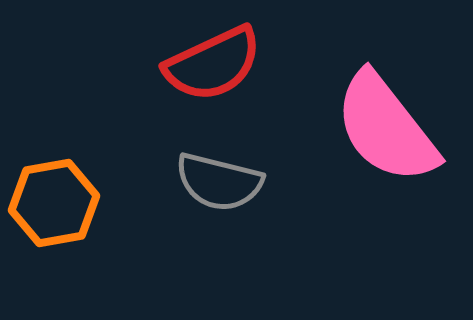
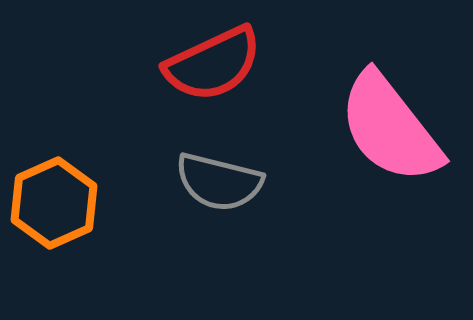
pink semicircle: moved 4 px right
orange hexagon: rotated 14 degrees counterclockwise
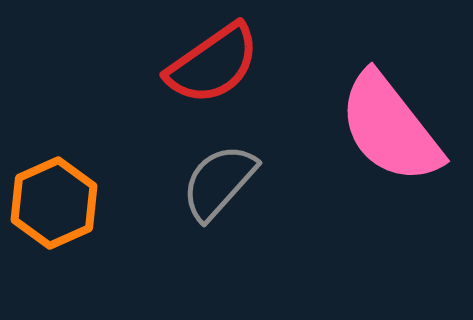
red semicircle: rotated 10 degrees counterclockwise
gray semicircle: rotated 118 degrees clockwise
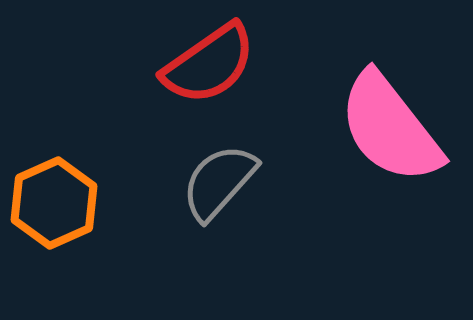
red semicircle: moved 4 px left
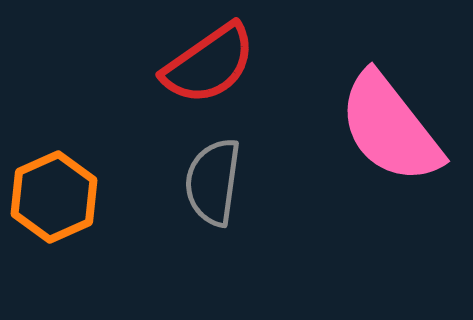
gray semicircle: moved 6 px left; rotated 34 degrees counterclockwise
orange hexagon: moved 6 px up
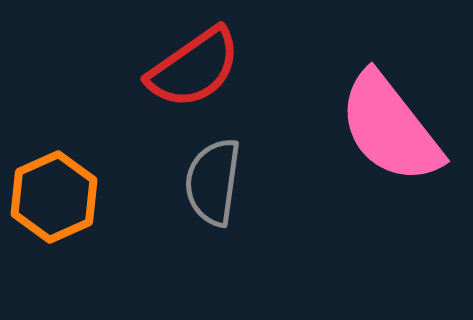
red semicircle: moved 15 px left, 4 px down
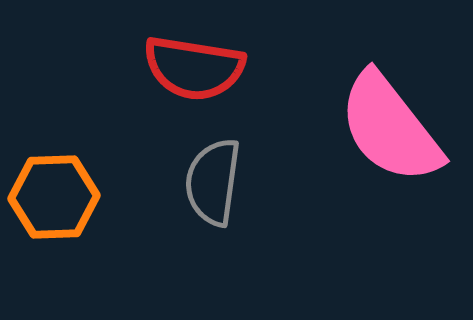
red semicircle: rotated 44 degrees clockwise
orange hexagon: rotated 22 degrees clockwise
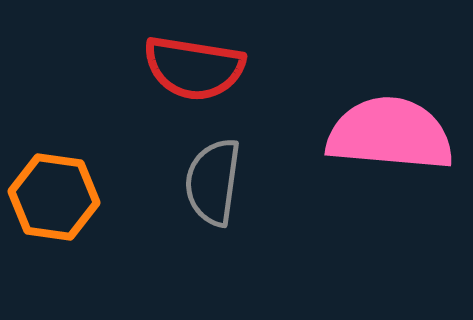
pink semicircle: moved 6 px down; rotated 133 degrees clockwise
orange hexagon: rotated 10 degrees clockwise
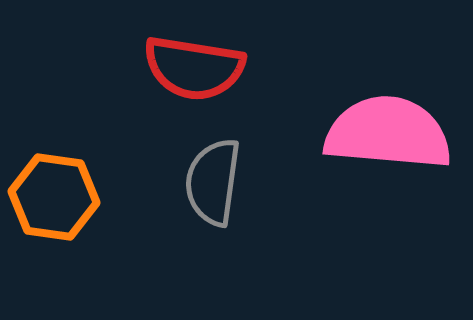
pink semicircle: moved 2 px left, 1 px up
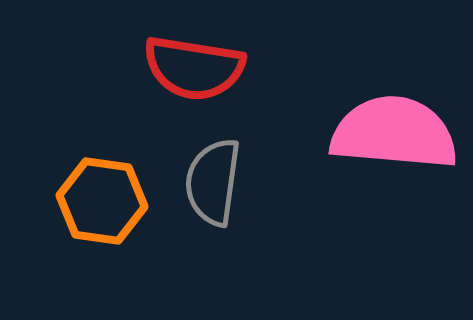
pink semicircle: moved 6 px right
orange hexagon: moved 48 px right, 4 px down
